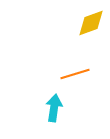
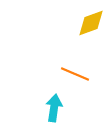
orange line: rotated 40 degrees clockwise
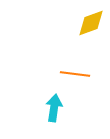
orange line: rotated 16 degrees counterclockwise
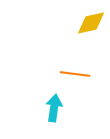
yellow diamond: rotated 8 degrees clockwise
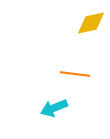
cyan arrow: rotated 120 degrees counterclockwise
